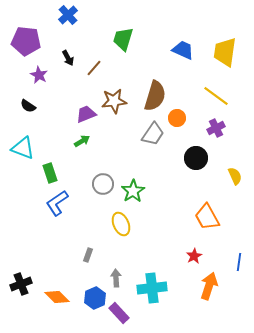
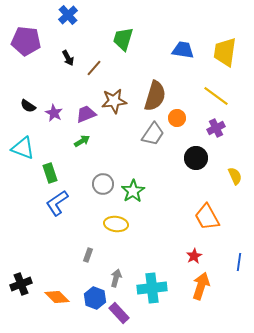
blue trapezoid: rotated 15 degrees counterclockwise
purple star: moved 15 px right, 38 px down
yellow ellipse: moved 5 px left; rotated 60 degrees counterclockwise
gray arrow: rotated 18 degrees clockwise
orange arrow: moved 8 px left
blue hexagon: rotated 15 degrees counterclockwise
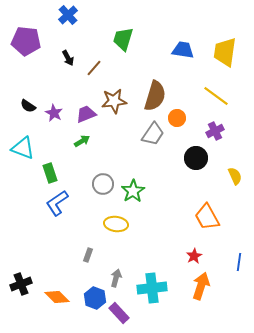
purple cross: moved 1 px left, 3 px down
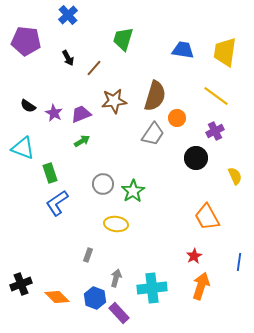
purple trapezoid: moved 5 px left
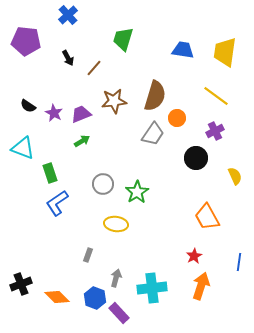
green star: moved 4 px right, 1 px down
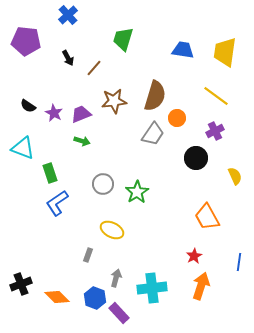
green arrow: rotated 49 degrees clockwise
yellow ellipse: moved 4 px left, 6 px down; rotated 20 degrees clockwise
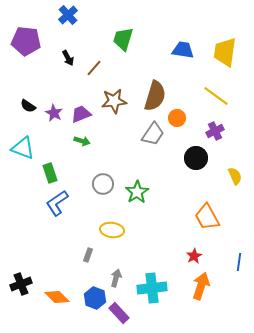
yellow ellipse: rotated 20 degrees counterclockwise
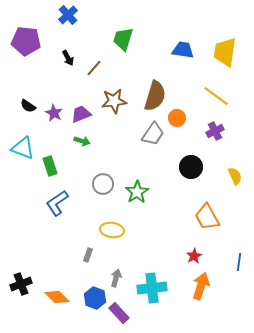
black circle: moved 5 px left, 9 px down
green rectangle: moved 7 px up
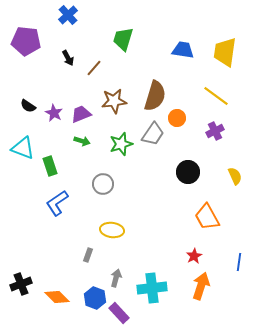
black circle: moved 3 px left, 5 px down
green star: moved 16 px left, 48 px up; rotated 15 degrees clockwise
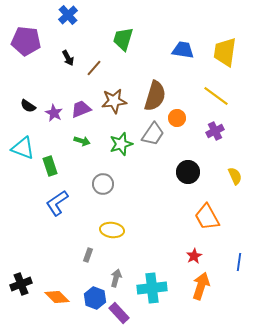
purple trapezoid: moved 5 px up
